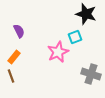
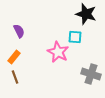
cyan square: rotated 24 degrees clockwise
pink star: rotated 20 degrees counterclockwise
brown line: moved 4 px right, 1 px down
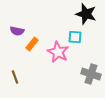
purple semicircle: moved 2 px left; rotated 128 degrees clockwise
orange rectangle: moved 18 px right, 13 px up
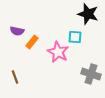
black star: moved 2 px right
orange rectangle: moved 2 px up
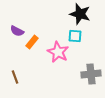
black star: moved 8 px left
purple semicircle: rotated 16 degrees clockwise
cyan square: moved 1 px up
gray cross: rotated 24 degrees counterclockwise
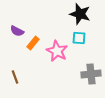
cyan square: moved 4 px right, 2 px down
orange rectangle: moved 1 px right, 1 px down
pink star: moved 1 px left, 1 px up
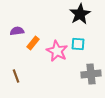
black star: rotated 25 degrees clockwise
purple semicircle: rotated 144 degrees clockwise
cyan square: moved 1 px left, 6 px down
brown line: moved 1 px right, 1 px up
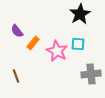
purple semicircle: rotated 120 degrees counterclockwise
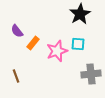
pink star: rotated 25 degrees clockwise
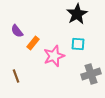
black star: moved 3 px left
pink star: moved 3 px left, 5 px down
gray cross: rotated 12 degrees counterclockwise
